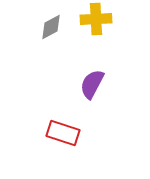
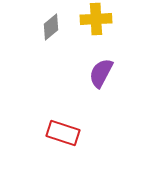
gray diamond: rotated 12 degrees counterclockwise
purple semicircle: moved 9 px right, 11 px up
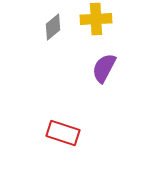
gray diamond: moved 2 px right
purple semicircle: moved 3 px right, 5 px up
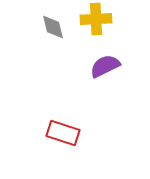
gray diamond: rotated 64 degrees counterclockwise
purple semicircle: moved 1 px right, 2 px up; rotated 36 degrees clockwise
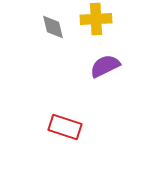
red rectangle: moved 2 px right, 6 px up
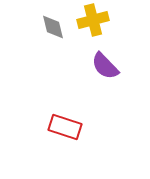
yellow cross: moved 3 px left, 1 px down; rotated 12 degrees counterclockwise
purple semicircle: rotated 108 degrees counterclockwise
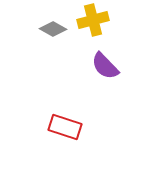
gray diamond: moved 2 px down; rotated 48 degrees counterclockwise
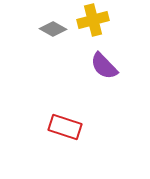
purple semicircle: moved 1 px left
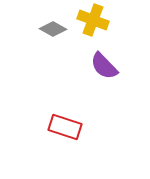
yellow cross: rotated 36 degrees clockwise
